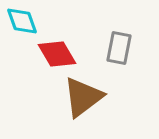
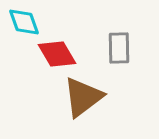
cyan diamond: moved 2 px right, 1 px down
gray rectangle: rotated 12 degrees counterclockwise
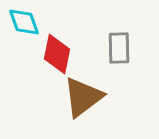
red diamond: rotated 42 degrees clockwise
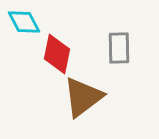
cyan diamond: rotated 8 degrees counterclockwise
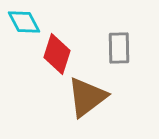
red diamond: rotated 6 degrees clockwise
brown triangle: moved 4 px right
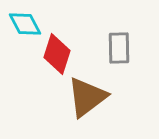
cyan diamond: moved 1 px right, 2 px down
